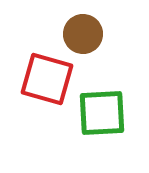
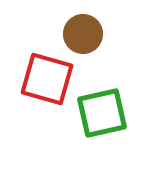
green square: rotated 10 degrees counterclockwise
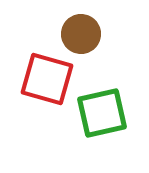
brown circle: moved 2 px left
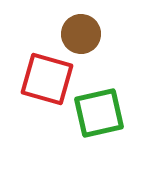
green square: moved 3 px left
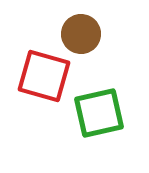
red square: moved 3 px left, 3 px up
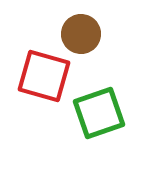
green square: rotated 6 degrees counterclockwise
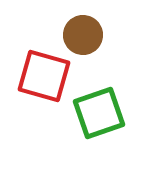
brown circle: moved 2 px right, 1 px down
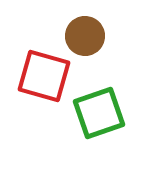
brown circle: moved 2 px right, 1 px down
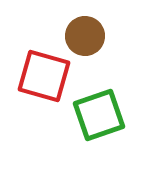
green square: moved 2 px down
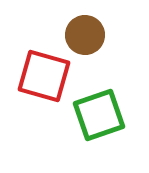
brown circle: moved 1 px up
